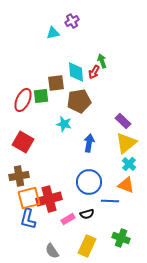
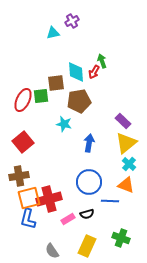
red square: rotated 20 degrees clockwise
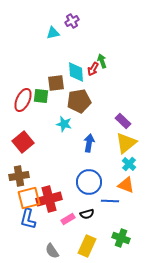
red arrow: moved 1 px left, 3 px up
green square: rotated 14 degrees clockwise
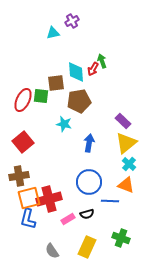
yellow rectangle: moved 1 px down
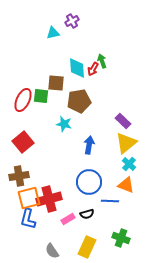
cyan diamond: moved 1 px right, 4 px up
brown square: rotated 12 degrees clockwise
blue arrow: moved 2 px down
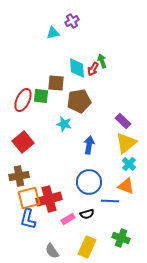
orange triangle: moved 1 px down
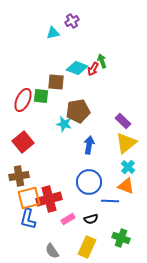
cyan diamond: rotated 65 degrees counterclockwise
brown square: moved 1 px up
brown pentagon: moved 1 px left, 10 px down
cyan cross: moved 1 px left, 3 px down
black semicircle: moved 4 px right, 5 px down
